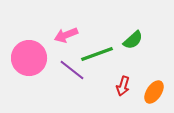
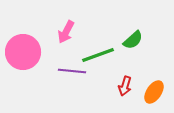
pink arrow: moved 3 px up; rotated 40 degrees counterclockwise
green line: moved 1 px right, 1 px down
pink circle: moved 6 px left, 6 px up
purple line: moved 1 px down; rotated 32 degrees counterclockwise
red arrow: moved 2 px right
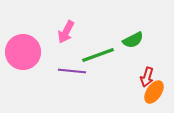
green semicircle: rotated 15 degrees clockwise
red arrow: moved 22 px right, 9 px up
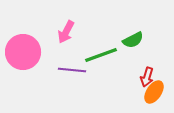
green line: moved 3 px right
purple line: moved 1 px up
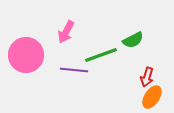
pink circle: moved 3 px right, 3 px down
purple line: moved 2 px right
orange ellipse: moved 2 px left, 5 px down
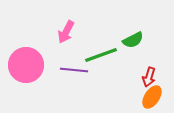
pink circle: moved 10 px down
red arrow: moved 2 px right
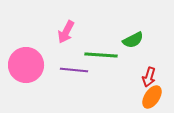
green line: rotated 24 degrees clockwise
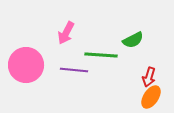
pink arrow: moved 1 px down
orange ellipse: moved 1 px left
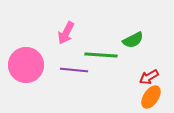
red arrow: rotated 42 degrees clockwise
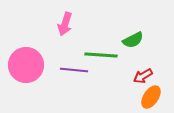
pink arrow: moved 1 px left, 9 px up; rotated 10 degrees counterclockwise
red arrow: moved 6 px left, 1 px up
